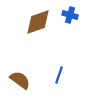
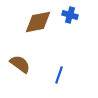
brown diamond: rotated 8 degrees clockwise
brown semicircle: moved 16 px up
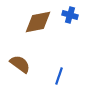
blue line: moved 1 px down
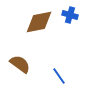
brown diamond: moved 1 px right
blue line: rotated 54 degrees counterclockwise
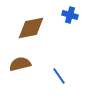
brown diamond: moved 8 px left, 6 px down
brown semicircle: rotated 50 degrees counterclockwise
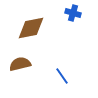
blue cross: moved 3 px right, 2 px up
blue line: moved 3 px right
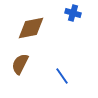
brown semicircle: rotated 50 degrees counterclockwise
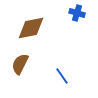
blue cross: moved 4 px right
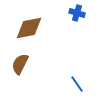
brown diamond: moved 2 px left
blue line: moved 15 px right, 8 px down
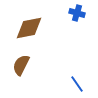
brown semicircle: moved 1 px right, 1 px down
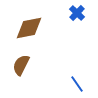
blue cross: rotated 28 degrees clockwise
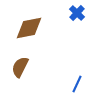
brown semicircle: moved 1 px left, 2 px down
blue line: rotated 60 degrees clockwise
